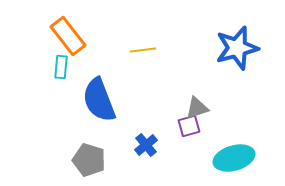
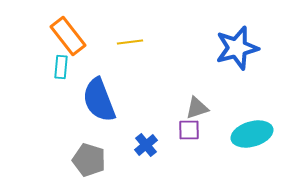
yellow line: moved 13 px left, 8 px up
purple square: moved 4 px down; rotated 15 degrees clockwise
cyan ellipse: moved 18 px right, 24 px up
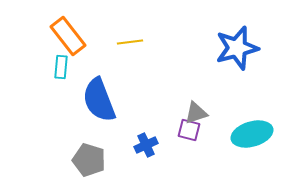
gray triangle: moved 1 px left, 5 px down
purple square: rotated 15 degrees clockwise
blue cross: rotated 15 degrees clockwise
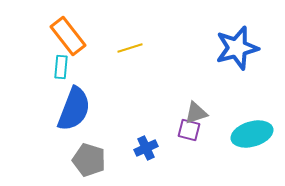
yellow line: moved 6 px down; rotated 10 degrees counterclockwise
blue semicircle: moved 25 px left, 9 px down; rotated 138 degrees counterclockwise
blue cross: moved 3 px down
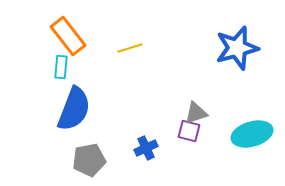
purple square: moved 1 px down
gray pentagon: rotated 28 degrees counterclockwise
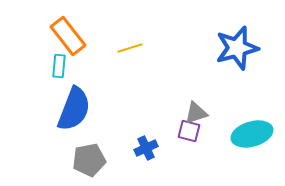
cyan rectangle: moved 2 px left, 1 px up
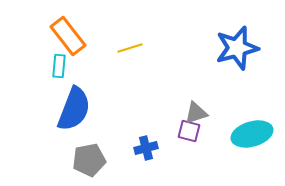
blue cross: rotated 10 degrees clockwise
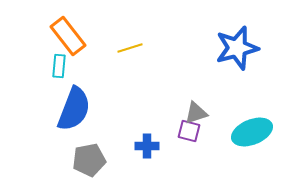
cyan ellipse: moved 2 px up; rotated 6 degrees counterclockwise
blue cross: moved 1 px right, 2 px up; rotated 15 degrees clockwise
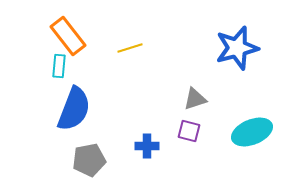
gray triangle: moved 1 px left, 14 px up
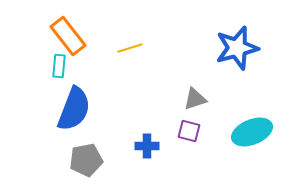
gray pentagon: moved 3 px left
